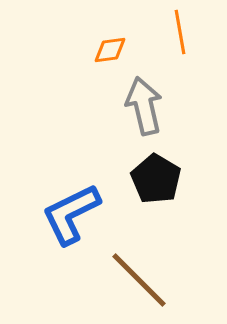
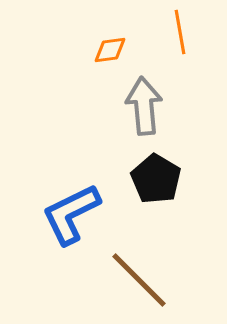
gray arrow: rotated 8 degrees clockwise
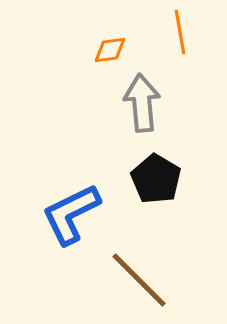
gray arrow: moved 2 px left, 3 px up
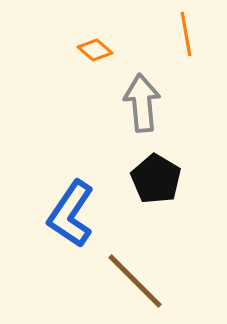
orange line: moved 6 px right, 2 px down
orange diamond: moved 15 px left; rotated 48 degrees clockwise
blue L-shape: rotated 30 degrees counterclockwise
brown line: moved 4 px left, 1 px down
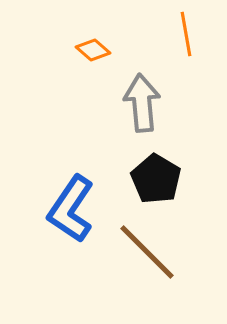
orange diamond: moved 2 px left
blue L-shape: moved 5 px up
brown line: moved 12 px right, 29 px up
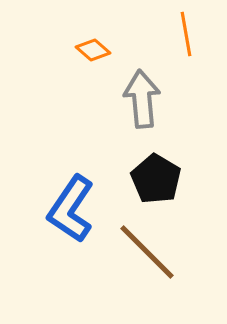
gray arrow: moved 4 px up
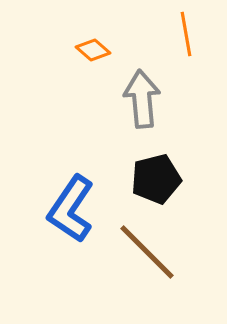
black pentagon: rotated 27 degrees clockwise
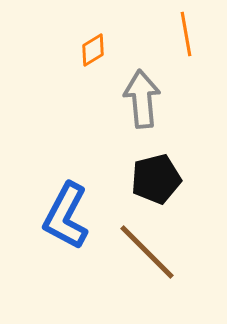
orange diamond: rotated 72 degrees counterclockwise
blue L-shape: moved 5 px left, 7 px down; rotated 6 degrees counterclockwise
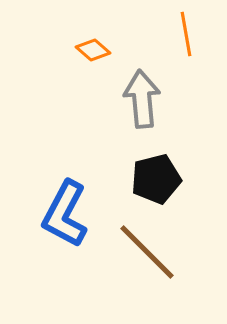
orange diamond: rotated 72 degrees clockwise
blue L-shape: moved 1 px left, 2 px up
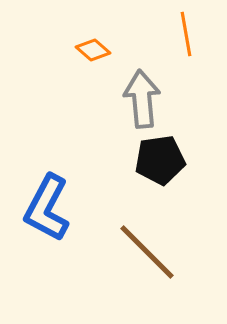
black pentagon: moved 4 px right, 19 px up; rotated 6 degrees clockwise
blue L-shape: moved 18 px left, 6 px up
